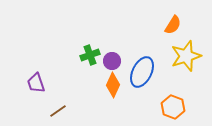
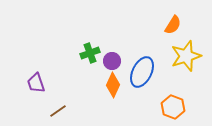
green cross: moved 2 px up
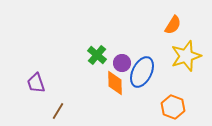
green cross: moved 7 px right, 2 px down; rotated 30 degrees counterclockwise
purple circle: moved 10 px right, 2 px down
orange diamond: moved 2 px right, 2 px up; rotated 25 degrees counterclockwise
brown line: rotated 24 degrees counterclockwise
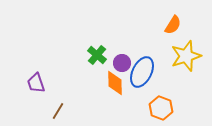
orange hexagon: moved 12 px left, 1 px down
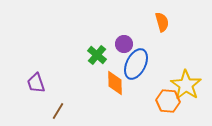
orange semicircle: moved 11 px left, 3 px up; rotated 48 degrees counterclockwise
yellow star: moved 29 px down; rotated 20 degrees counterclockwise
purple circle: moved 2 px right, 19 px up
blue ellipse: moved 6 px left, 8 px up
orange hexagon: moved 7 px right, 7 px up; rotated 15 degrees counterclockwise
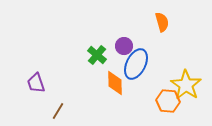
purple circle: moved 2 px down
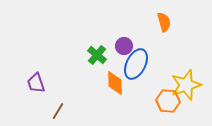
orange semicircle: moved 2 px right
yellow star: rotated 20 degrees clockwise
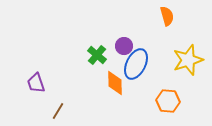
orange semicircle: moved 3 px right, 6 px up
yellow star: moved 2 px right, 25 px up
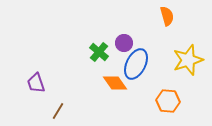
purple circle: moved 3 px up
green cross: moved 2 px right, 3 px up
orange diamond: rotated 35 degrees counterclockwise
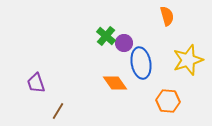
green cross: moved 7 px right, 16 px up
blue ellipse: moved 5 px right, 1 px up; rotated 36 degrees counterclockwise
